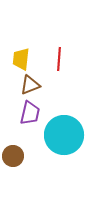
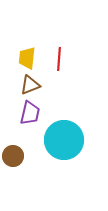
yellow trapezoid: moved 6 px right, 1 px up
cyan circle: moved 5 px down
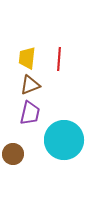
brown circle: moved 2 px up
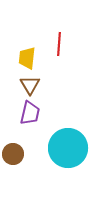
red line: moved 15 px up
brown triangle: rotated 40 degrees counterclockwise
cyan circle: moved 4 px right, 8 px down
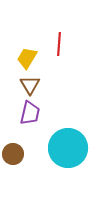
yellow trapezoid: rotated 25 degrees clockwise
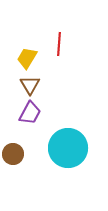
purple trapezoid: rotated 15 degrees clockwise
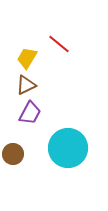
red line: rotated 55 degrees counterclockwise
brown triangle: moved 4 px left; rotated 35 degrees clockwise
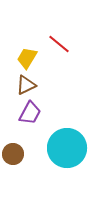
cyan circle: moved 1 px left
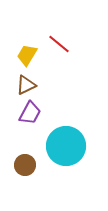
yellow trapezoid: moved 3 px up
cyan circle: moved 1 px left, 2 px up
brown circle: moved 12 px right, 11 px down
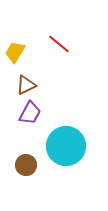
yellow trapezoid: moved 12 px left, 3 px up
brown circle: moved 1 px right
